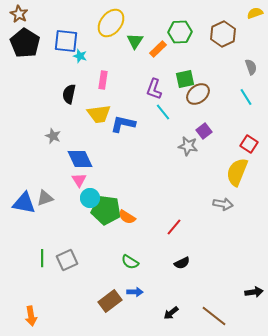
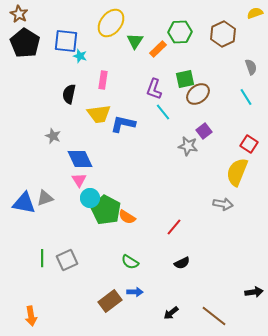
green pentagon at (106, 210): rotated 20 degrees clockwise
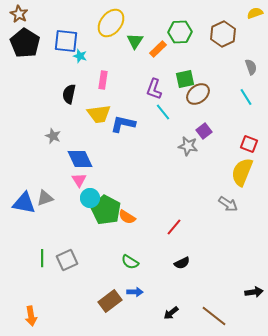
red square at (249, 144): rotated 12 degrees counterclockwise
yellow semicircle at (237, 172): moved 5 px right
gray arrow at (223, 204): moved 5 px right; rotated 24 degrees clockwise
